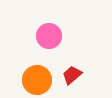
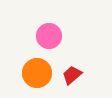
orange circle: moved 7 px up
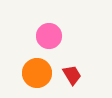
red trapezoid: rotated 100 degrees clockwise
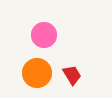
pink circle: moved 5 px left, 1 px up
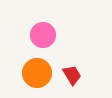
pink circle: moved 1 px left
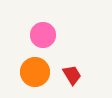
orange circle: moved 2 px left, 1 px up
